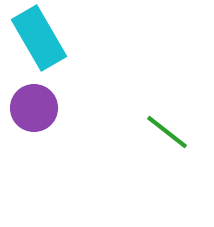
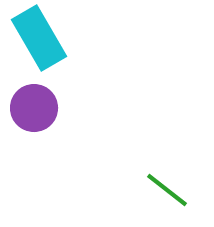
green line: moved 58 px down
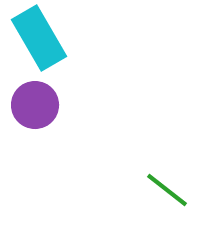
purple circle: moved 1 px right, 3 px up
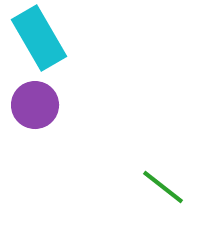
green line: moved 4 px left, 3 px up
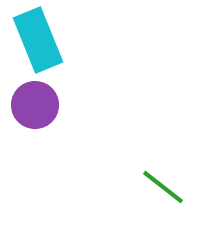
cyan rectangle: moved 1 px left, 2 px down; rotated 8 degrees clockwise
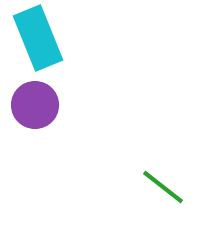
cyan rectangle: moved 2 px up
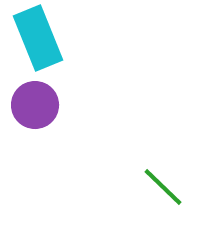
green line: rotated 6 degrees clockwise
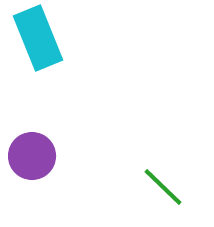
purple circle: moved 3 px left, 51 px down
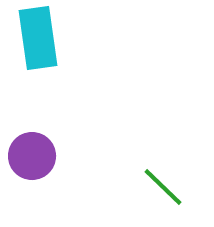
cyan rectangle: rotated 14 degrees clockwise
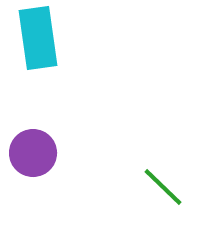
purple circle: moved 1 px right, 3 px up
